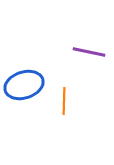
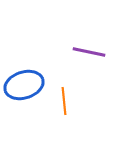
orange line: rotated 8 degrees counterclockwise
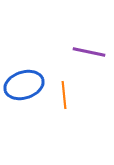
orange line: moved 6 px up
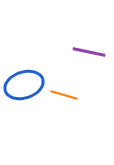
orange line: rotated 68 degrees counterclockwise
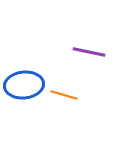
blue ellipse: rotated 12 degrees clockwise
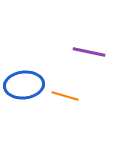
orange line: moved 1 px right, 1 px down
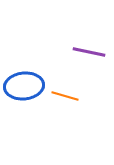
blue ellipse: moved 1 px down
